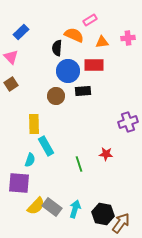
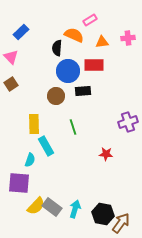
green line: moved 6 px left, 37 px up
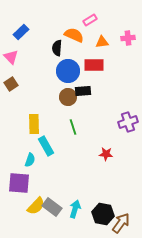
brown circle: moved 12 px right, 1 px down
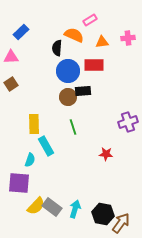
pink triangle: rotated 49 degrees counterclockwise
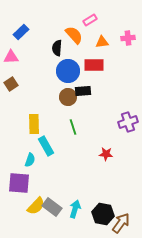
orange semicircle: rotated 24 degrees clockwise
